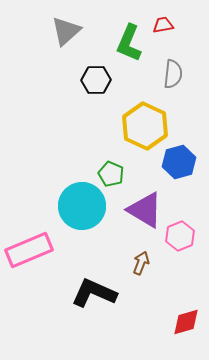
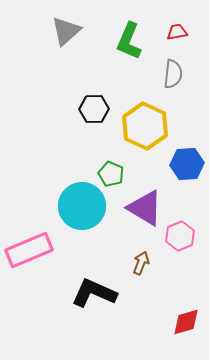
red trapezoid: moved 14 px right, 7 px down
green L-shape: moved 2 px up
black hexagon: moved 2 px left, 29 px down
blue hexagon: moved 8 px right, 2 px down; rotated 12 degrees clockwise
purple triangle: moved 2 px up
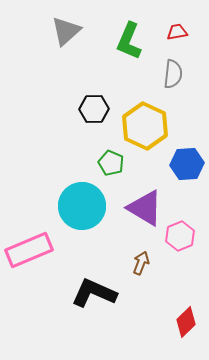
green pentagon: moved 11 px up
red diamond: rotated 28 degrees counterclockwise
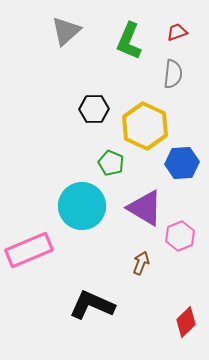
red trapezoid: rotated 10 degrees counterclockwise
blue hexagon: moved 5 px left, 1 px up
black L-shape: moved 2 px left, 12 px down
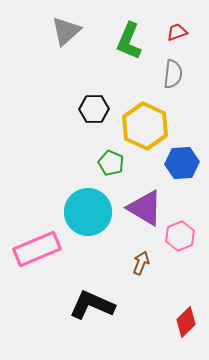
cyan circle: moved 6 px right, 6 px down
pink rectangle: moved 8 px right, 1 px up
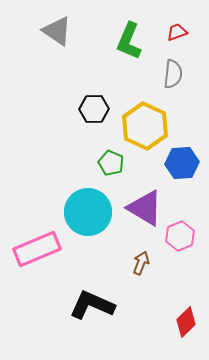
gray triangle: moved 9 px left; rotated 44 degrees counterclockwise
